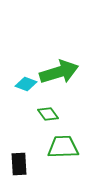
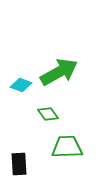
green arrow: rotated 12 degrees counterclockwise
cyan diamond: moved 5 px left, 1 px down
green trapezoid: moved 4 px right
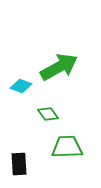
green arrow: moved 5 px up
cyan diamond: moved 1 px down
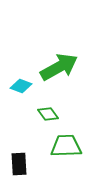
green trapezoid: moved 1 px left, 1 px up
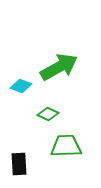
green diamond: rotated 30 degrees counterclockwise
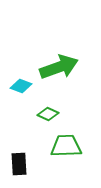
green arrow: rotated 9 degrees clockwise
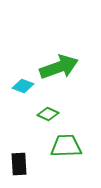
cyan diamond: moved 2 px right
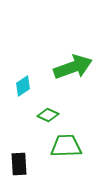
green arrow: moved 14 px right
cyan diamond: rotated 55 degrees counterclockwise
green diamond: moved 1 px down
